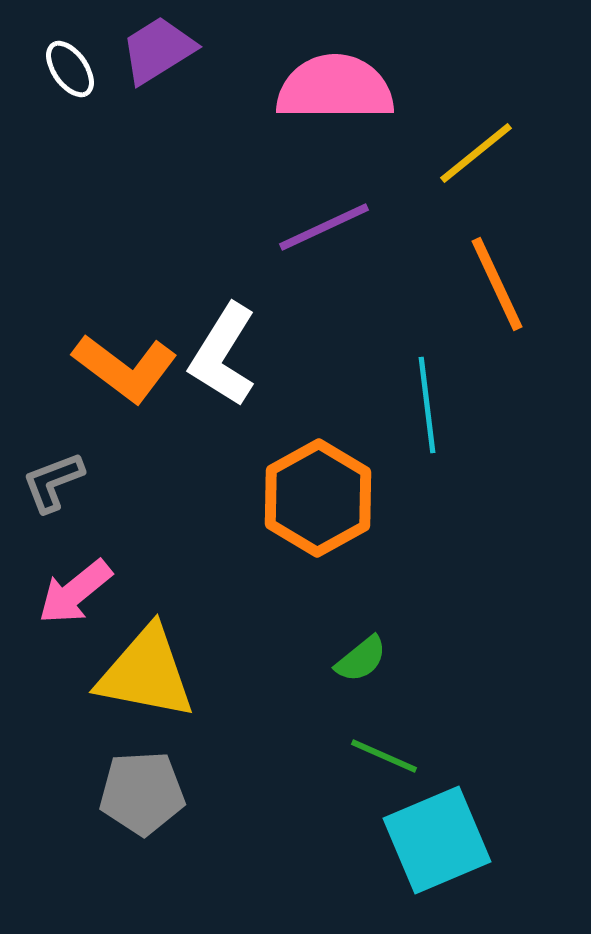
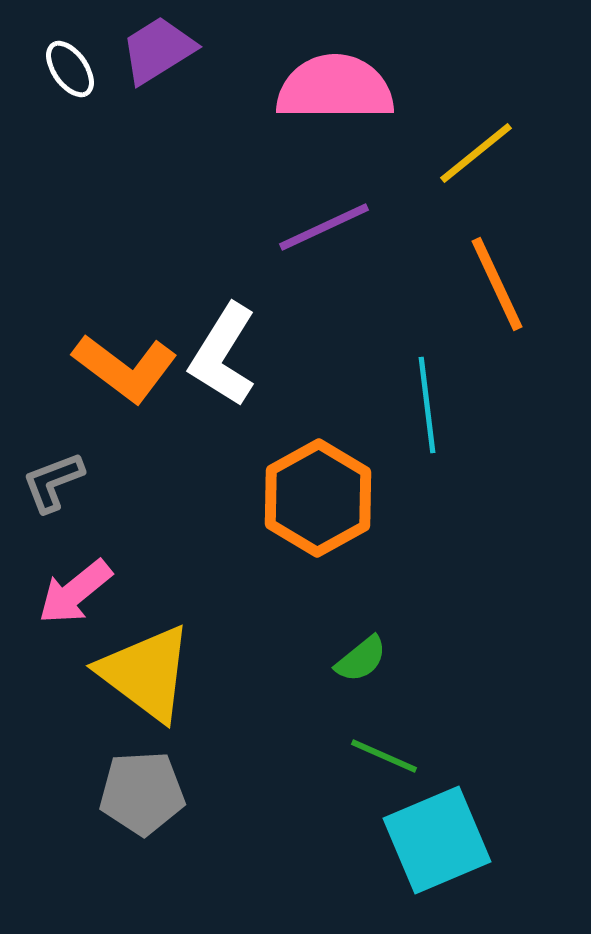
yellow triangle: rotated 26 degrees clockwise
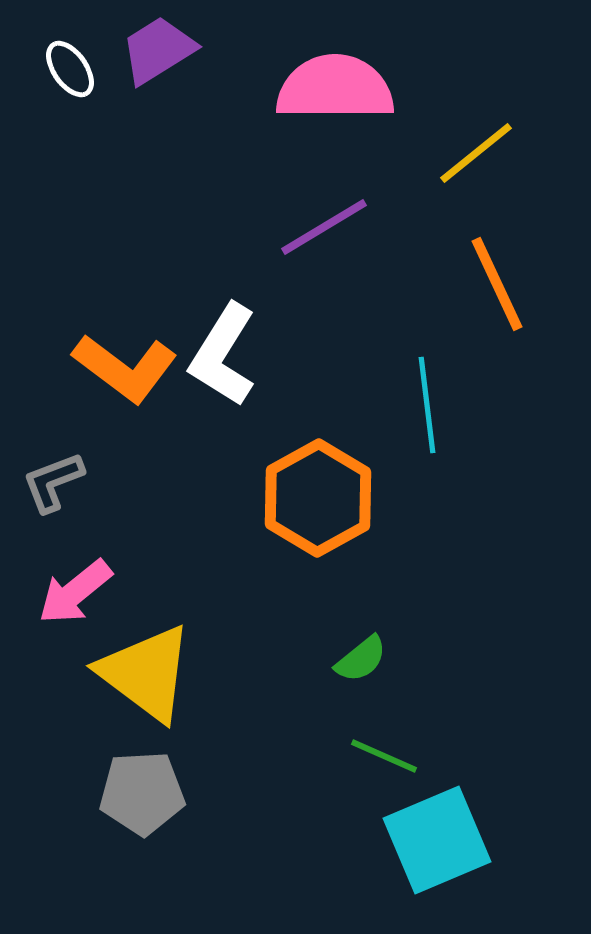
purple line: rotated 6 degrees counterclockwise
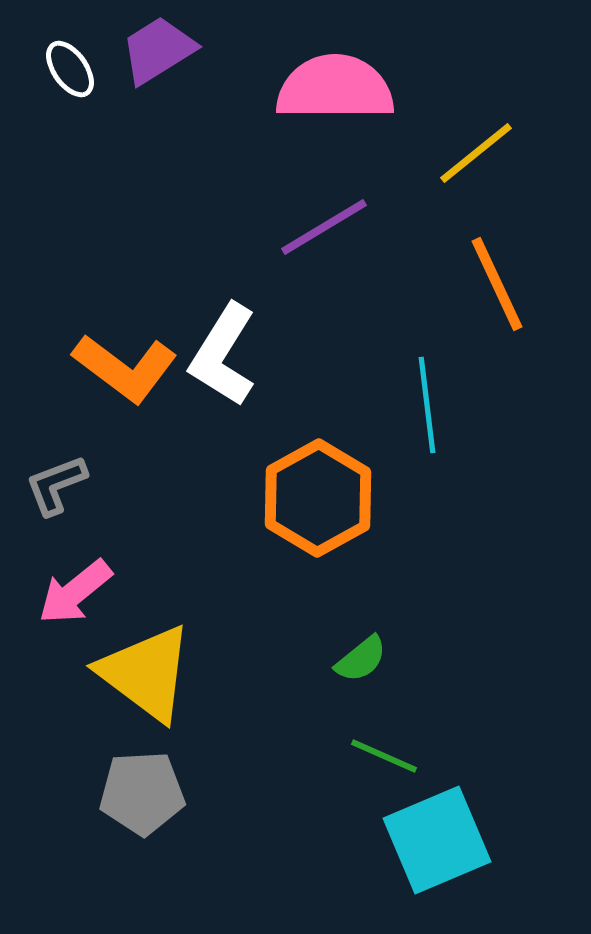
gray L-shape: moved 3 px right, 3 px down
